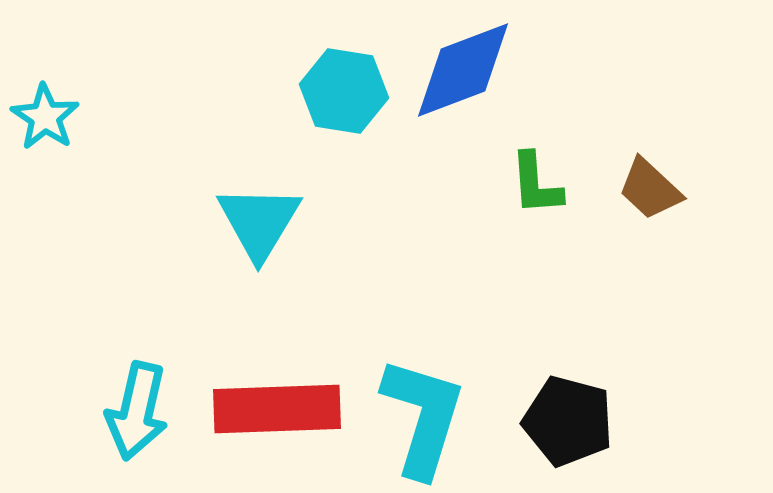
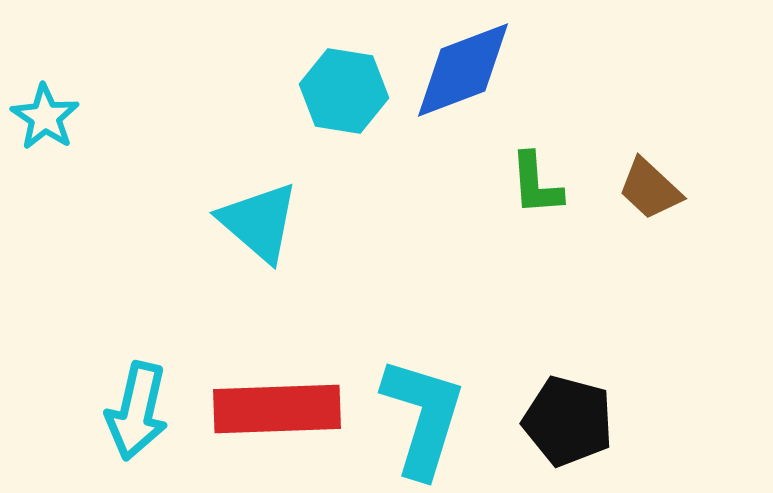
cyan triangle: rotated 20 degrees counterclockwise
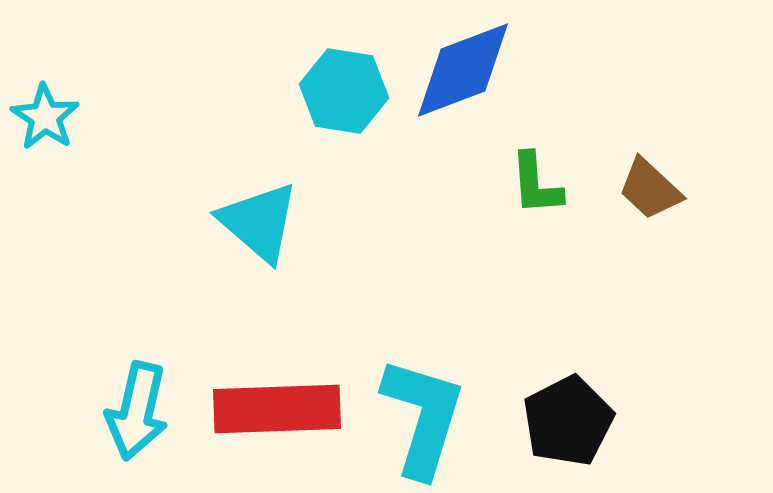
black pentagon: rotated 30 degrees clockwise
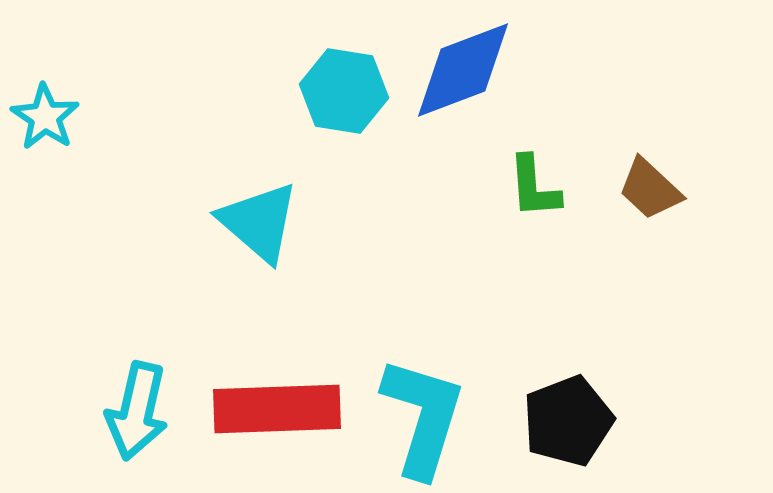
green L-shape: moved 2 px left, 3 px down
black pentagon: rotated 6 degrees clockwise
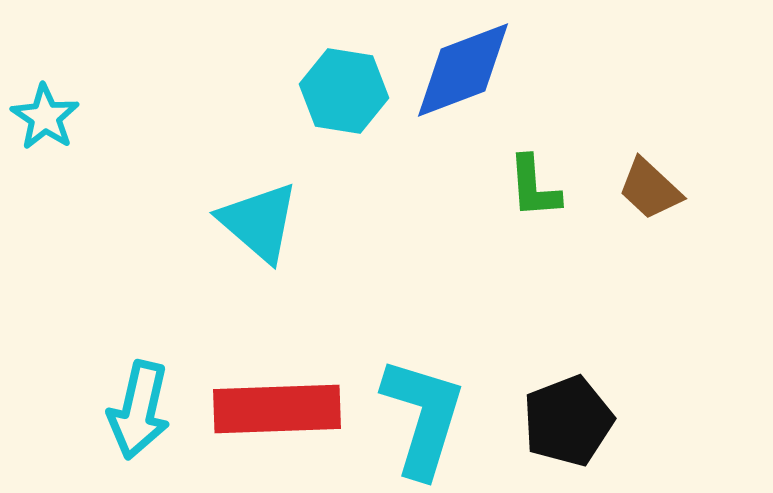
cyan arrow: moved 2 px right, 1 px up
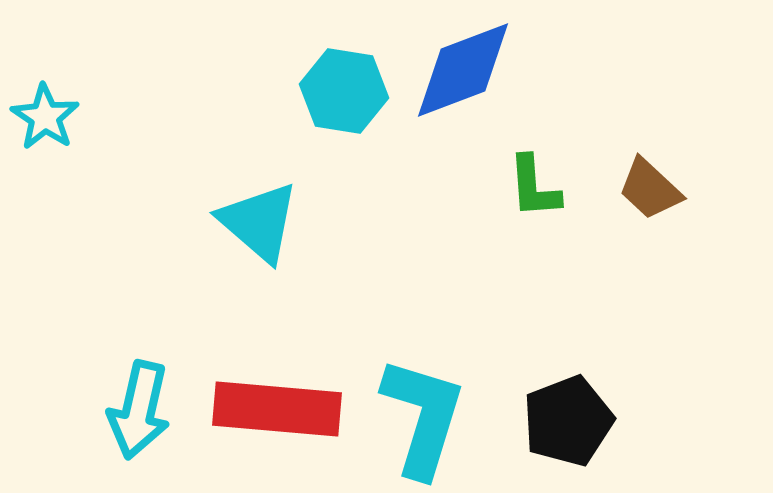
red rectangle: rotated 7 degrees clockwise
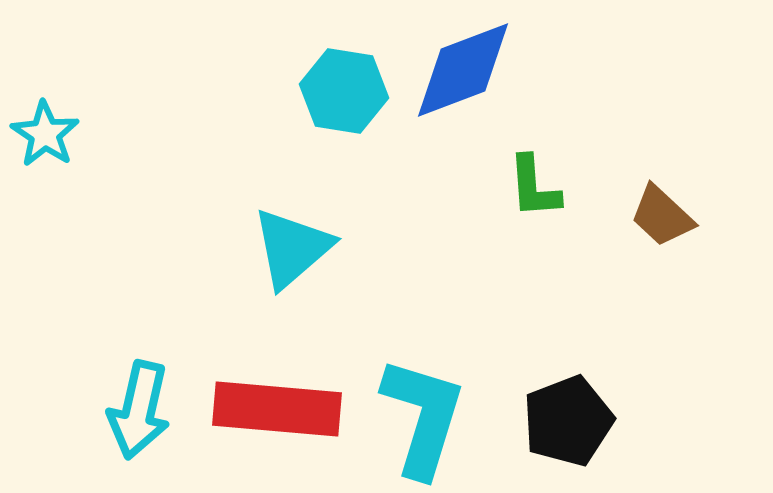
cyan star: moved 17 px down
brown trapezoid: moved 12 px right, 27 px down
cyan triangle: moved 33 px right, 26 px down; rotated 38 degrees clockwise
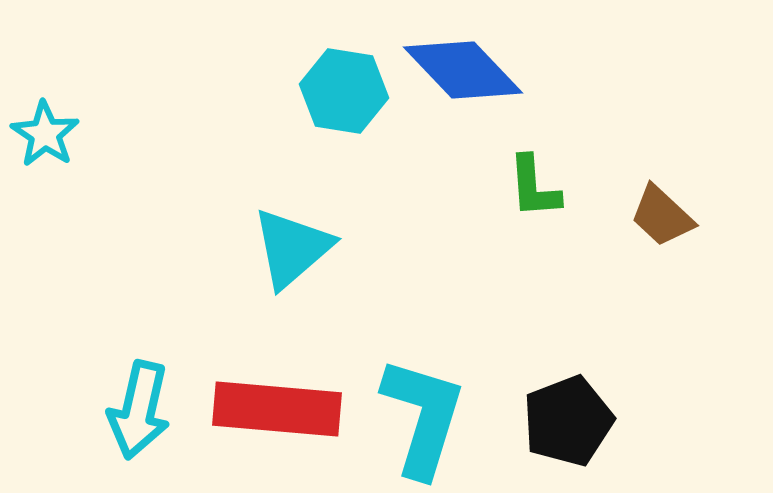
blue diamond: rotated 67 degrees clockwise
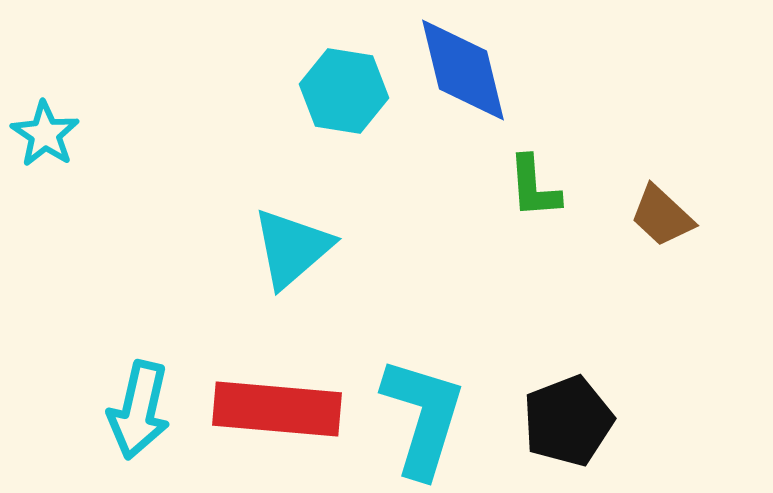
blue diamond: rotated 30 degrees clockwise
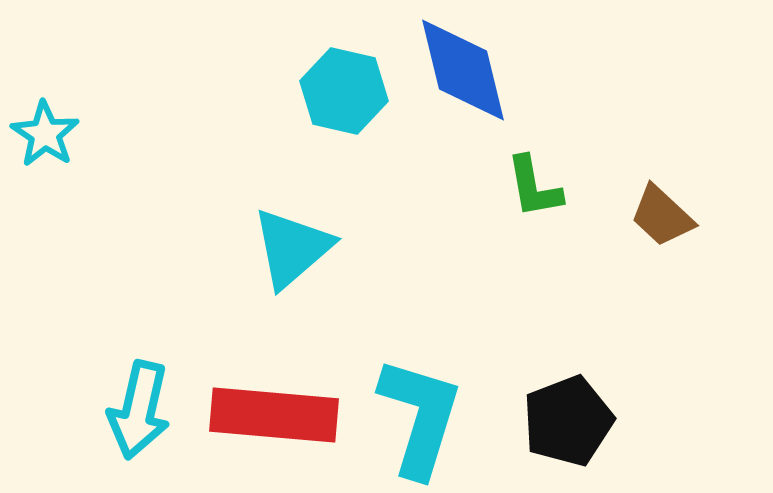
cyan hexagon: rotated 4 degrees clockwise
green L-shape: rotated 6 degrees counterclockwise
red rectangle: moved 3 px left, 6 px down
cyan L-shape: moved 3 px left
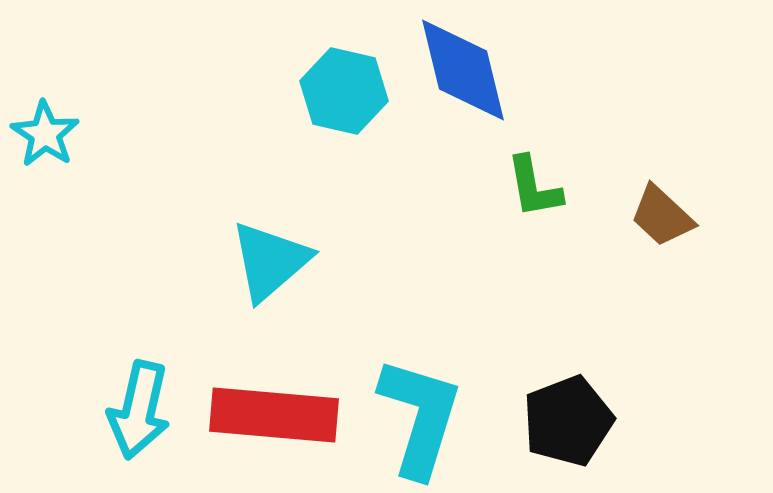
cyan triangle: moved 22 px left, 13 px down
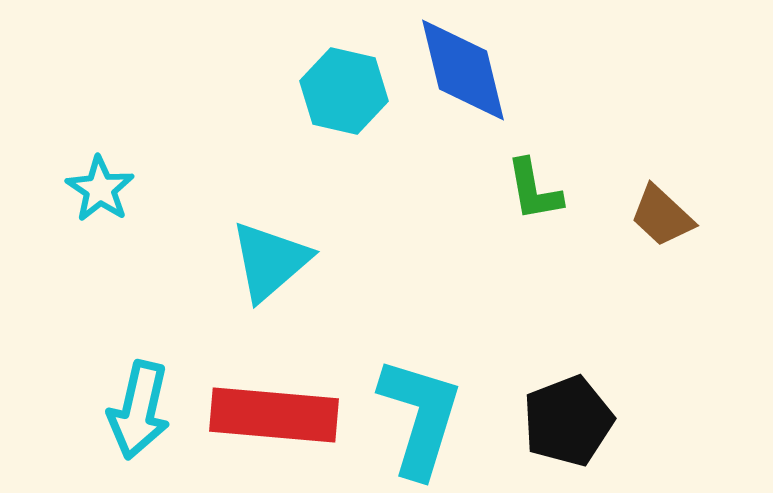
cyan star: moved 55 px right, 55 px down
green L-shape: moved 3 px down
